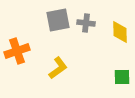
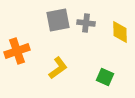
green square: moved 17 px left; rotated 24 degrees clockwise
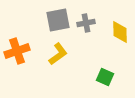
gray cross: rotated 18 degrees counterclockwise
yellow L-shape: moved 14 px up
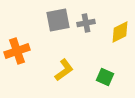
yellow diamond: rotated 65 degrees clockwise
yellow L-shape: moved 6 px right, 16 px down
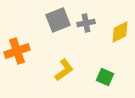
gray square: rotated 10 degrees counterclockwise
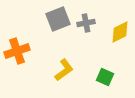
gray square: moved 1 px up
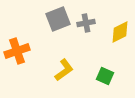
green square: moved 1 px up
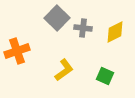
gray square: moved 1 px left, 1 px up; rotated 25 degrees counterclockwise
gray cross: moved 3 px left, 5 px down; rotated 18 degrees clockwise
yellow diamond: moved 5 px left
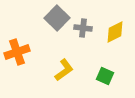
orange cross: moved 1 px down
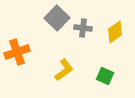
yellow diamond: rotated 10 degrees counterclockwise
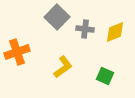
gray square: moved 1 px up
gray cross: moved 2 px right, 1 px down
yellow diamond: rotated 15 degrees clockwise
yellow L-shape: moved 1 px left, 3 px up
